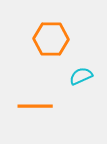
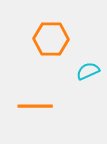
cyan semicircle: moved 7 px right, 5 px up
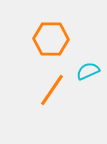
orange line: moved 17 px right, 16 px up; rotated 56 degrees counterclockwise
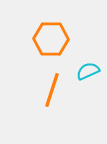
orange line: rotated 16 degrees counterclockwise
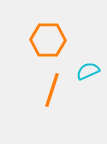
orange hexagon: moved 3 px left, 1 px down
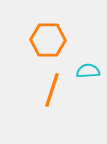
cyan semicircle: rotated 20 degrees clockwise
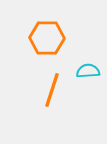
orange hexagon: moved 1 px left, 2 px up
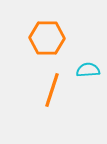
cyan semicircle: moved 1 px up
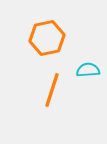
orange hexagon: rotated 12 degrees counterclockwise
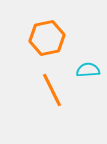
orange line: rotated 44 degrees counterclockwise
